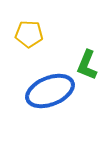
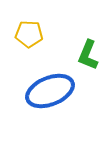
green L-shape: moved 1 px right, 10 px up
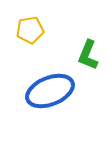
yellow pentagon: moved 1 px right, 4 px up; rotated 12 degrees counterclockwise
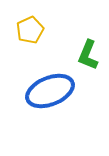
yellow pentagon: rotated 16 degrees counterclockwise
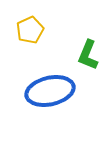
blue ellipse: rotated 9 degrees clockwise
